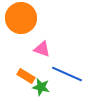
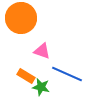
pink triangle: moved 2 px down
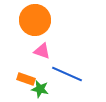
orange circle: moved 14 px right, 2 px down
orange rectangle: moved 3 px down; rotated 12 degrees counterclockwise
green star: moved 1 px left, 2 px down
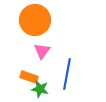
pink triangle: rotated 48 degrees clockwise
blue line: rotated 76 degrees clockwise
orange rectangle: moved 3 px right, 2 px up
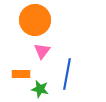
orange rectangle: moved 8 px left, 3 px up; rotated 18 degrees counterclockwise
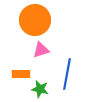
pink triangle: moved 1 px left, 1 px up; rotated 36 degrees clockwise
